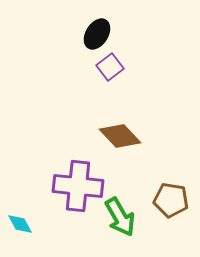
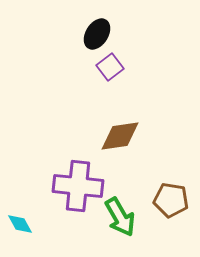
brown diamond: rotated 54 degrees counterclockwise
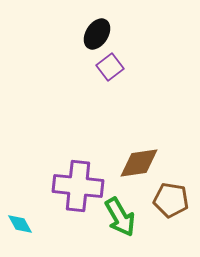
brown diamond: moved 19 px right, 27 px down
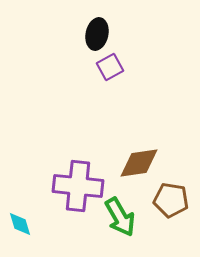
black ellipse: rotated 20 degrees counterclockwise
purple square: rotated 8 degrees clockwise
cyan diamond: rotated 12 degrees clockwise
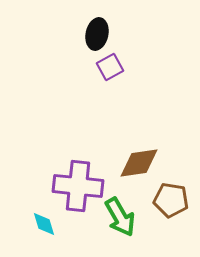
cyan diamond: moved 24 px right
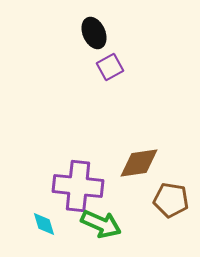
black ellipse: moved 3 px left, 1 px up; rotated 36 degrees counterclockwise
green arrow: moved 19 px left, 7 px down; rotated 36 degrees counterclockwise
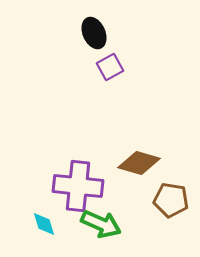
brown diamond: rotated 24 degrees clockwise
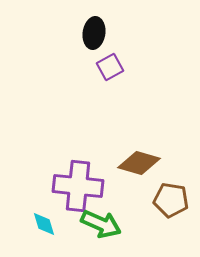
black ellipse: rotated 32 degrees clockwise
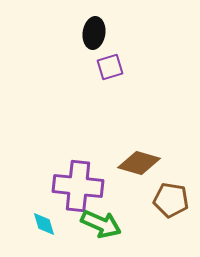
purple square: rotated 12 degrees clockwise
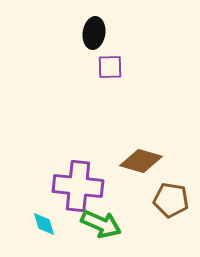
purple square: rotated 16 degrees clockwise
brown diamond: moved 2 px right, 2 px up
